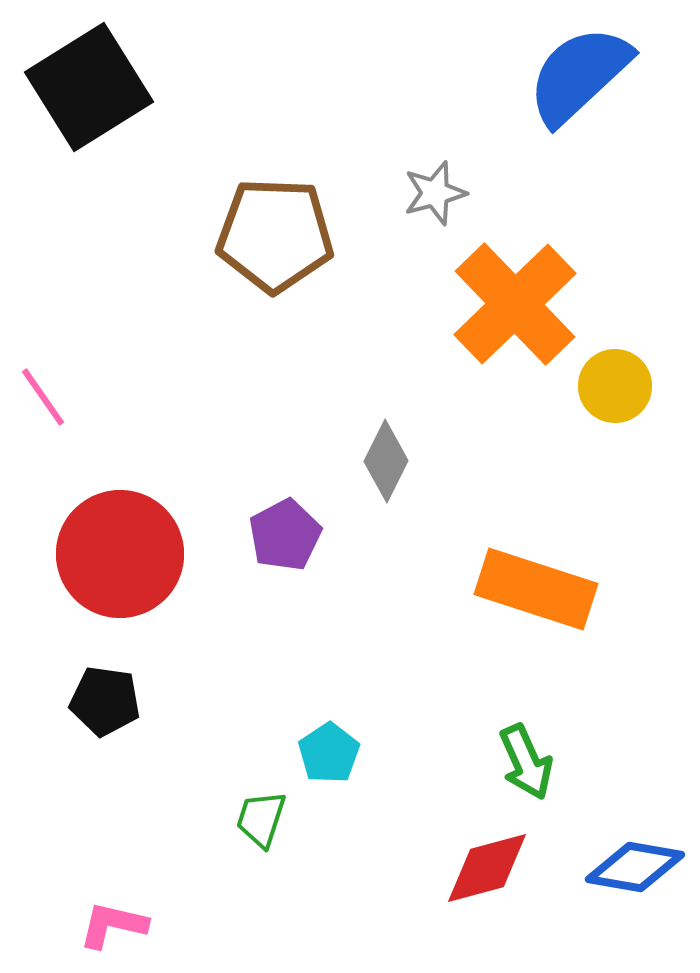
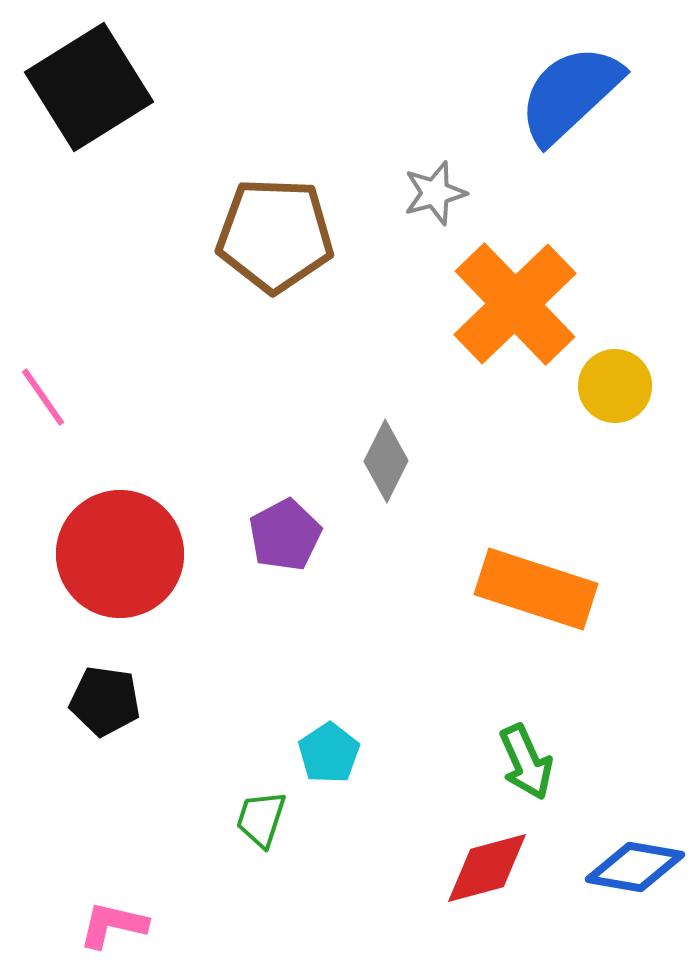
blue semicircle: moved 9 px left, 19 px down
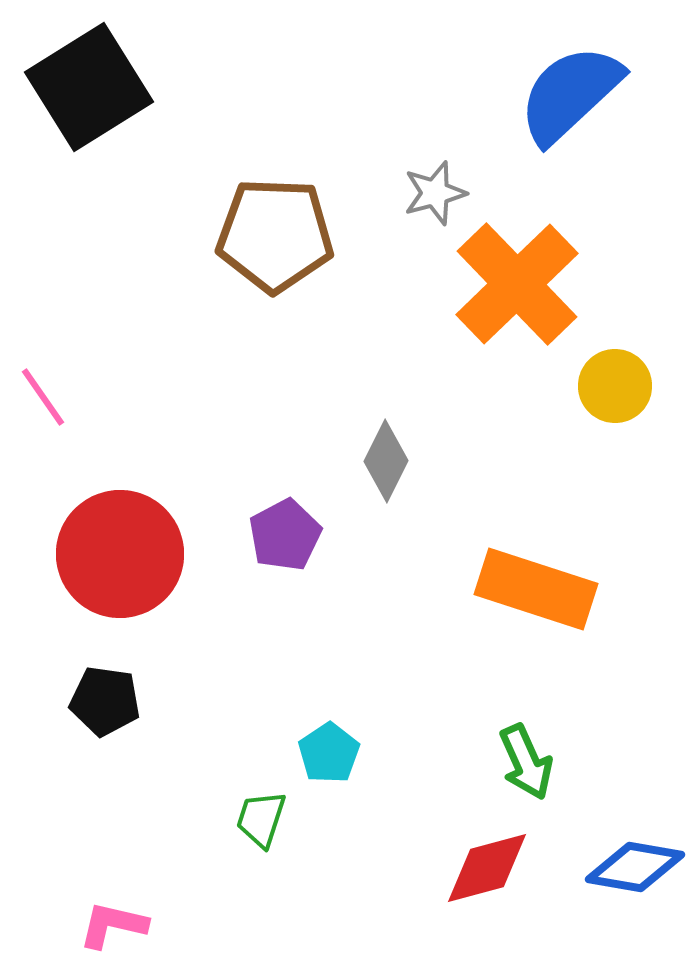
orange cross: moved 2 px right, 20 px up
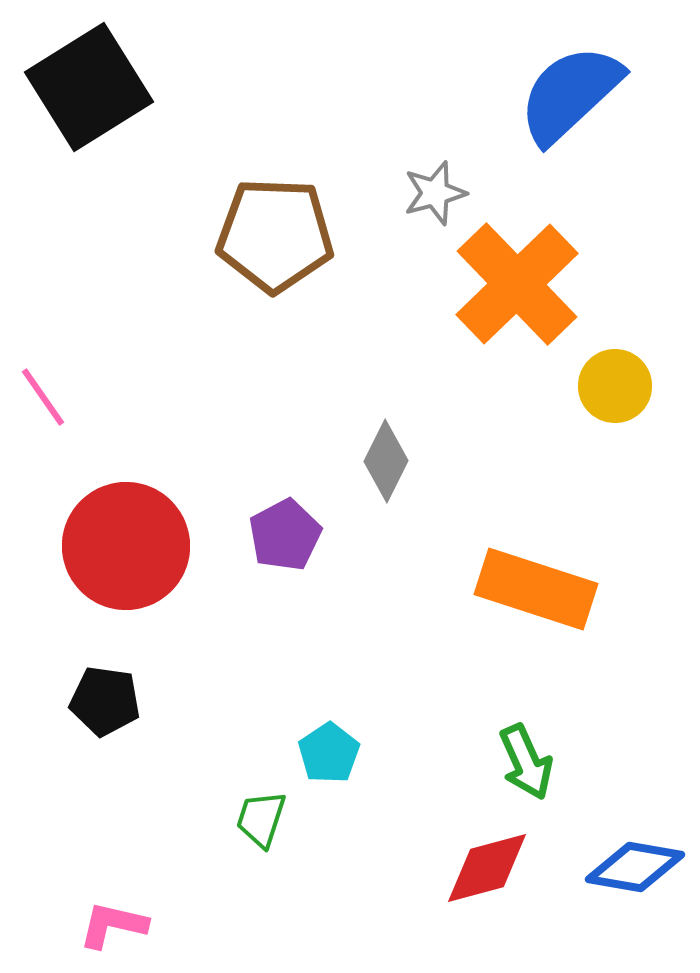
red circle: moved 6 px right, 8 px up
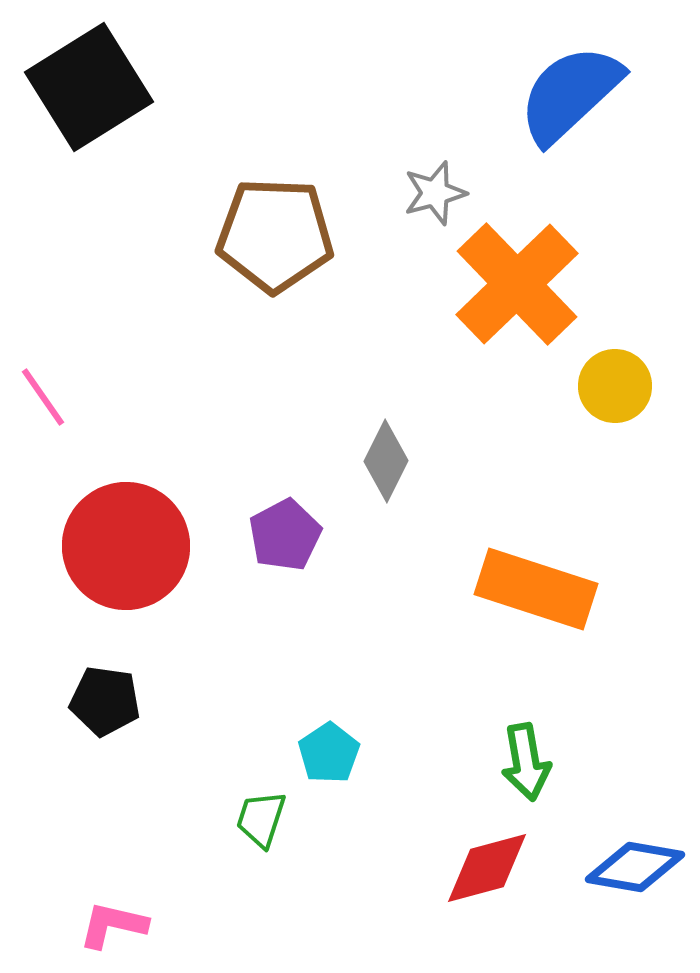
green arrow: rotated 14 degrees clockwise
